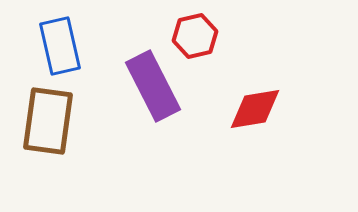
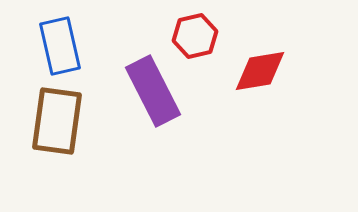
purple rectangle: moved 5 px down
red diamond: moved 5 px right, 38 px up
brown rectangle: moved 9 px right
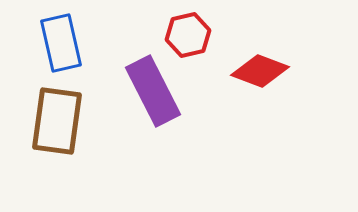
red hexagon: moved 7 px left, 1 px up
blue rectangle: moved 1 px right, 3 px up
red diamond: rotated 30 degrees clockwise
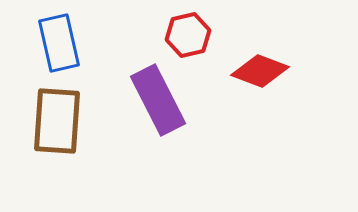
blue rectangle: moved 2 px left
purple rectangle: moved 5 px right, 9 px down
brown rectangle: rotated 4 degrees counterclockwise
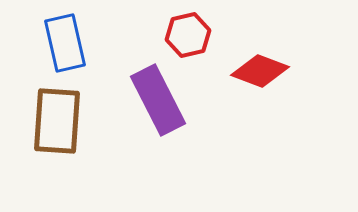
blue rectangle: moved 6 px right
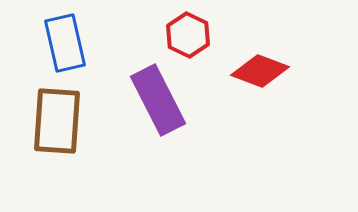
red hexagon: rotated 21 degrees counterclockwise
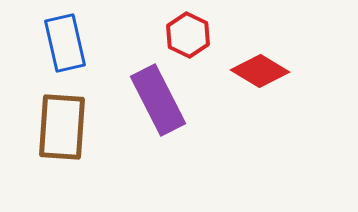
red diamond: rotated 10 degrees clockwise
brown rectangle: moved 5 px right, 6 px down
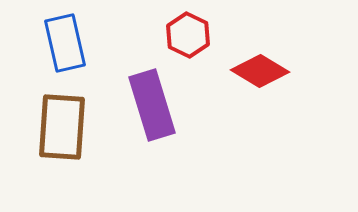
purple rectangle: moved 6 px left, 5 px down; rotated 10 degrees clockwise
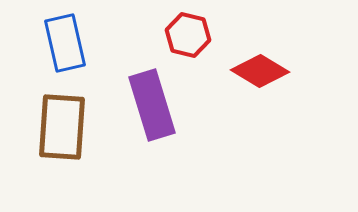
red hexagon: rotated 12 degrees counterclockwise
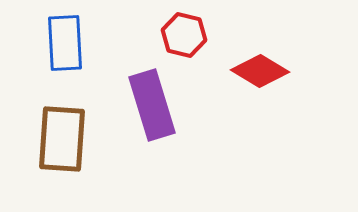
red hexagon: moved 4 px left
blue rectangle: rotated 10 degrees clockwise
brown rectangle: moved 12 px down
